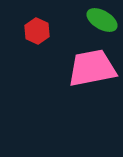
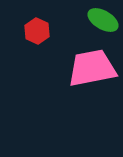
green ellipse: moved 1 px right
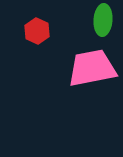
green ellipse: rotated 64 degrees clockwise
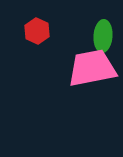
green ellipse: moved 16 px down
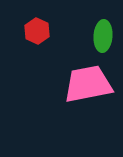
pink trapezoid: moved 4 px left, 16 px down
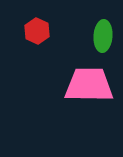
pink trapezoid: moved 1 px right, 1 px down; rotated 12 degrees clockwise
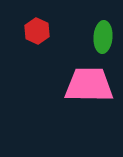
green ellipse: moved 1 px down
